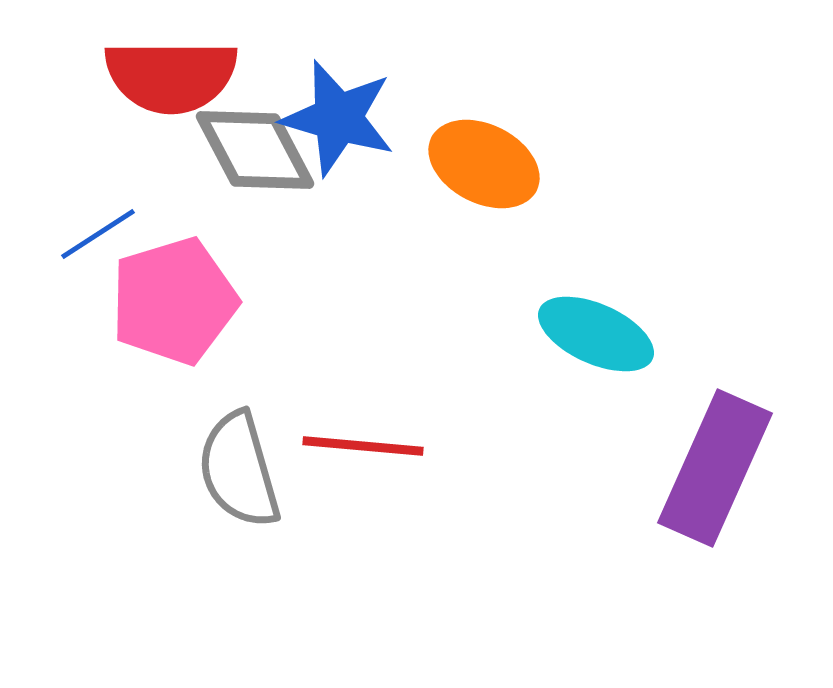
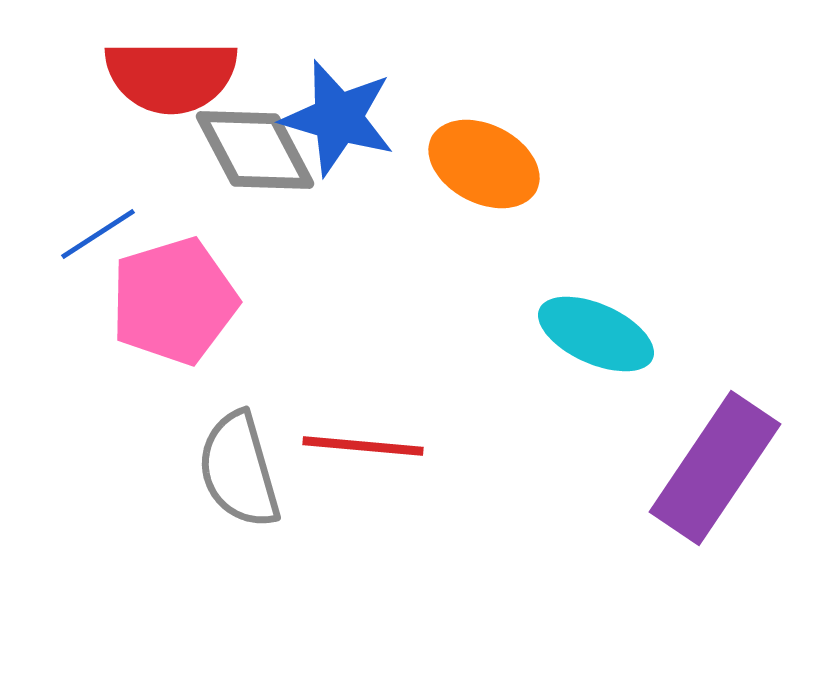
purple rectangle: rotated 10 degrees clockwise
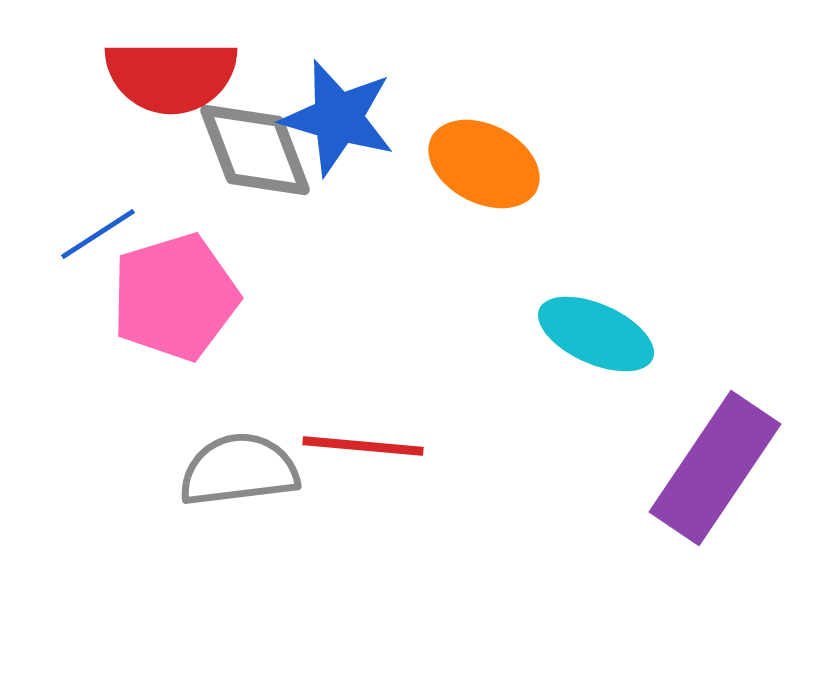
gray diamond: rotated 7 degrees clockwise
pink pentagon: moved 1 px right, 4 px up
gray semicircle: rotated 99 degrees clockwise
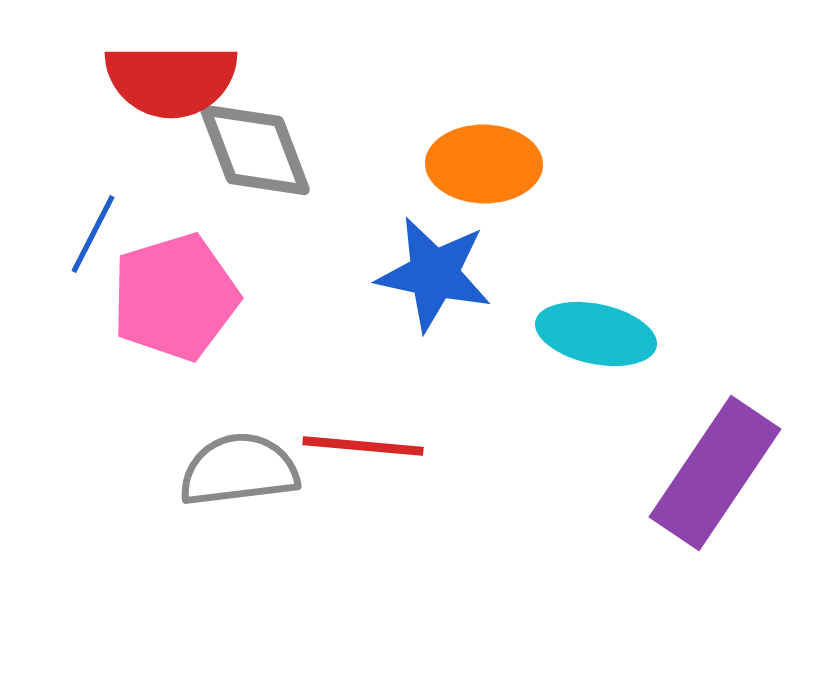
red semicircle: moved 4 px down
blue star: moved 96 px right, 156 px down; rotated 4 degrees counterclockwise
orange ellipse: rotated 26 degrees counterclockwise
blue line: moved 5 px left; rotated 30 degrees counterclockwise
cyan ellipse: rotated 12 degrees counterclockwise
purple rectangle: moved 5 px down
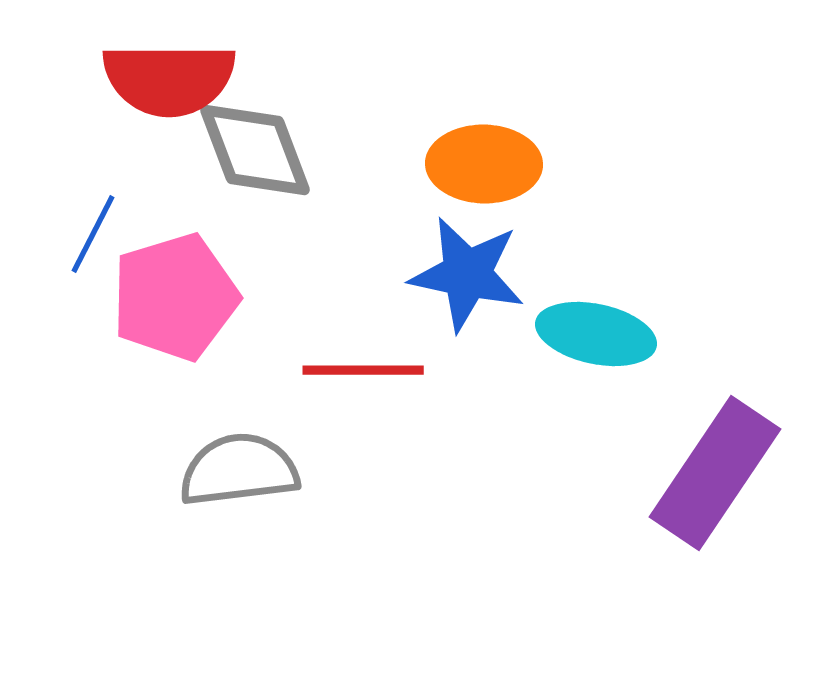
red semicircle: moved 2 px left, 1 px up
blue star: moved 33 px right
red line: moved 76 px up; rotated 5 degrees counterclockwise
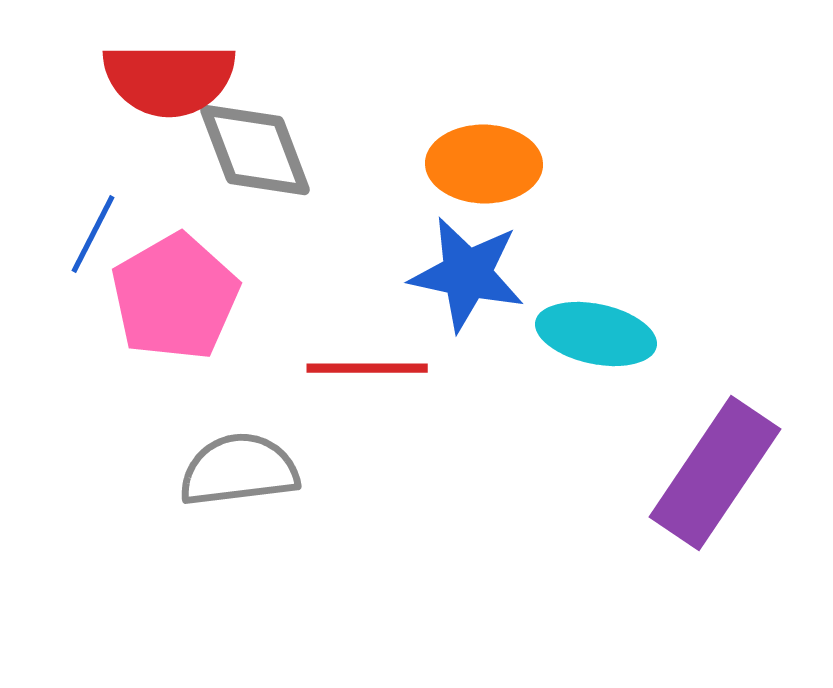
pink pentagon: rotated 13 degrees counterclockwise
red line: moved 4 px right, 2 px up
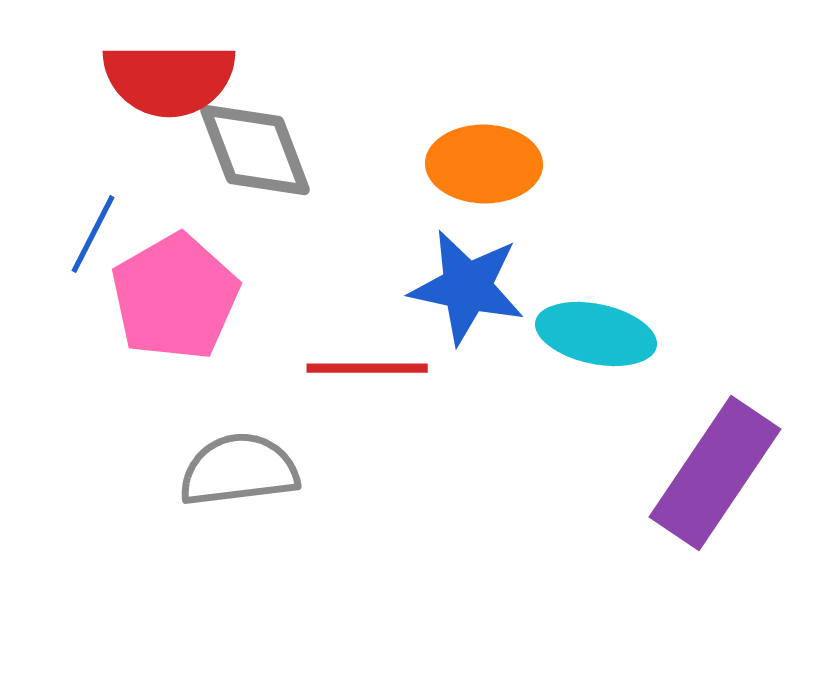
blue star: moved 13 px down
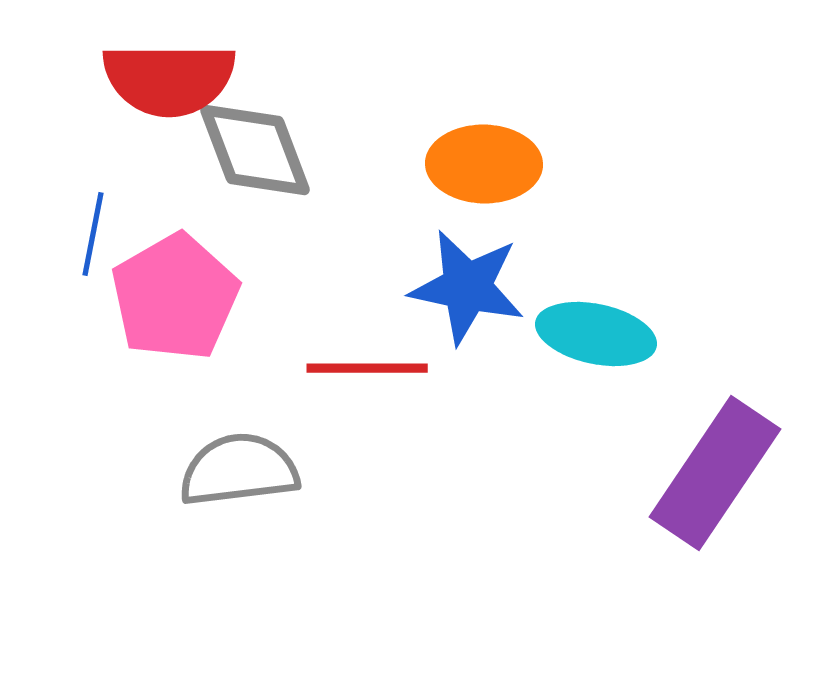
blue line: rotated 16 degrees counterclockwise
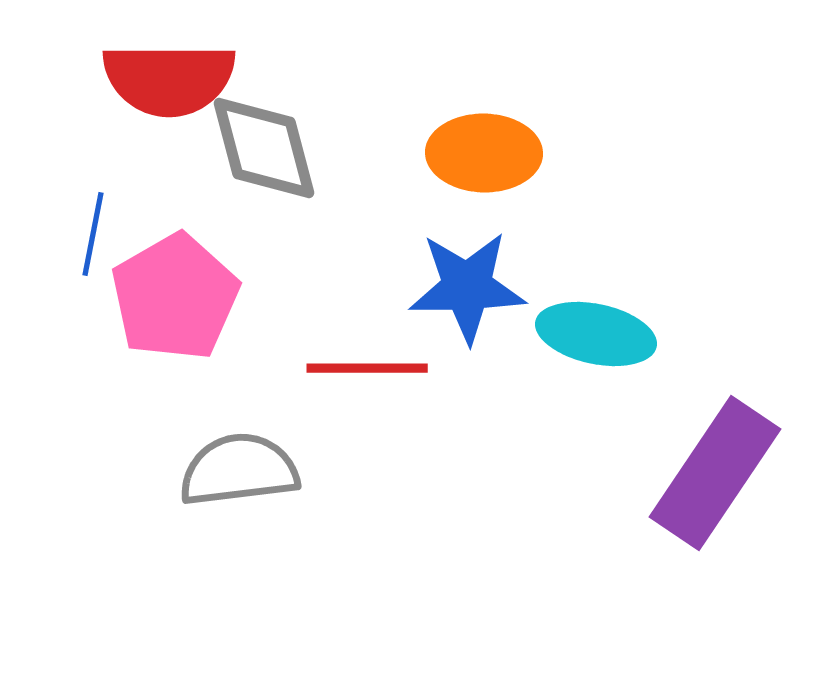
gray diamond: moved 9 px right, 2 px up; rotated 6 degrees clockwise
orange ellipse: moved 11 px up
blue star: rotated 13 degrees counterclockwise
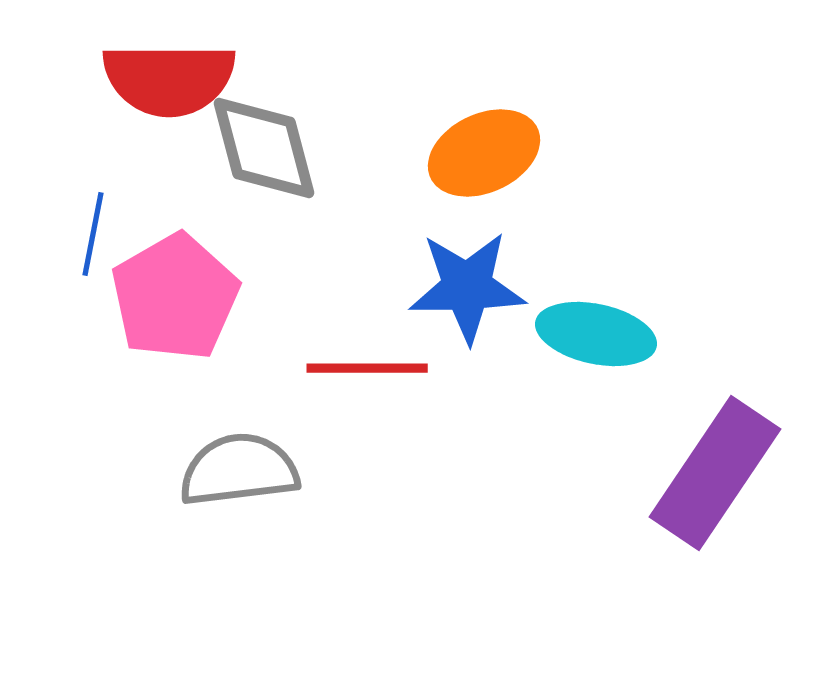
orange ellipse: rotated 26 degrees counterclockwise
